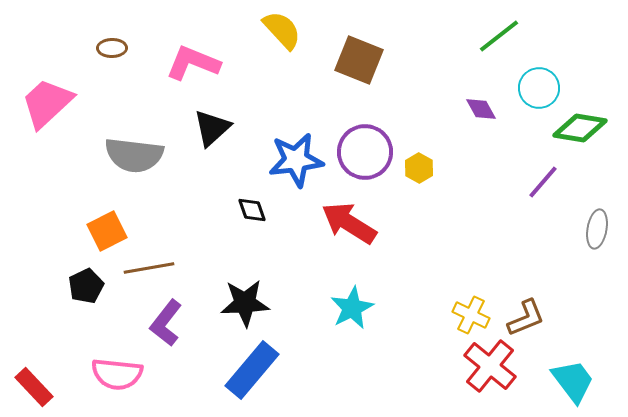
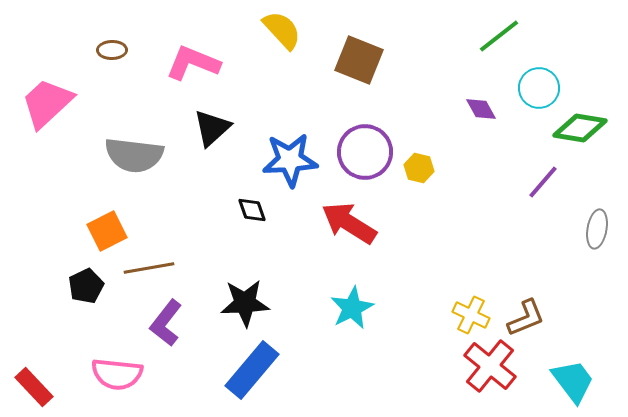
brown ellipse: moved 2 px down
blue star: moved 6 px left; rotated 4 degrees clockwise
yellow hexagon: rotated 16 degrees counterclockwise
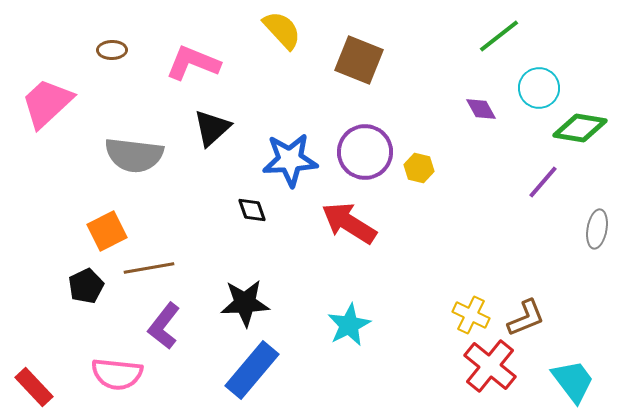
cyan star: moved 3 px left, 17 px down
purple L-shape: moved 2 px left, 3 px down
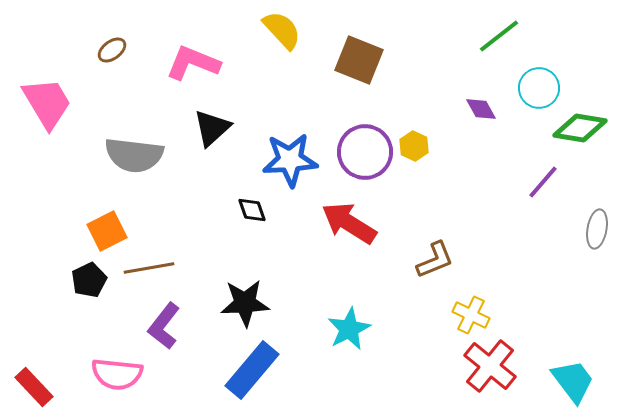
brown ellipse: rotated 36 degrees counterclockwise
pink trapezoid: rotated 102 degrees clockwise
yellow hexagon: moved 5 px left, 22 px up; rotated 12 degrees clockwise
black pentagon: moved 3 px right, 6 px up
brown L-shape: moved 91 px left, 58 px up
cyan star: moved 4 px down
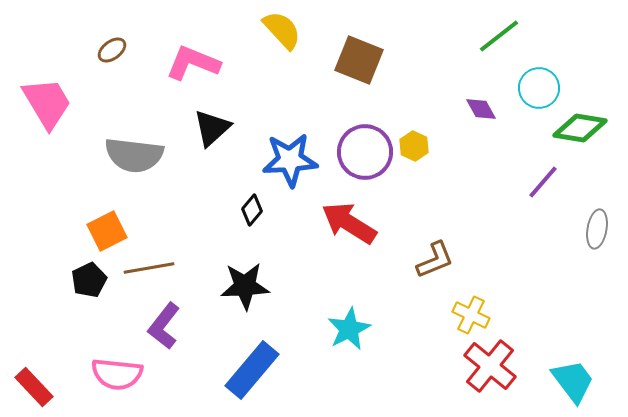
black diamond: rotated 60 degrees clockwise
black star: moved 17 px up
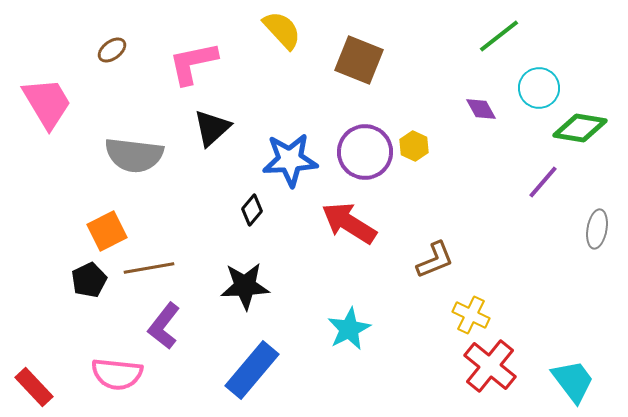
pink L-shape: rotated 34 degrees counterclockwise
